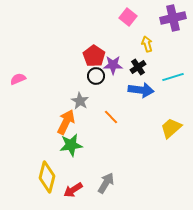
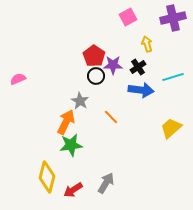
pink square: rotated 24 degrees clockwise
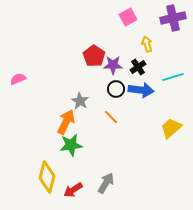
black circle: moved 20 px right, 13 px down
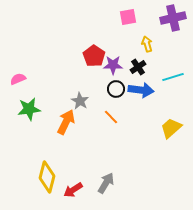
pink square: rotated 18 degrees clockwise
green star: moved 42 px left, 36 px up
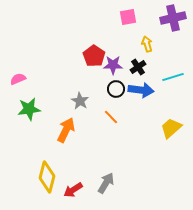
orange arrow: moved 8 px down
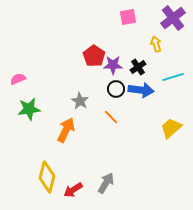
purple cross: rotated 25 degrees counterclockwise
yellow arrow: moved 9 px right
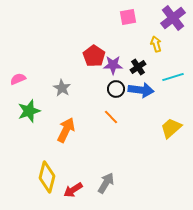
gray star: moved 18 px left, 13 px up
green star: moved 2 px down; rotated 10 degrees counterclockwise
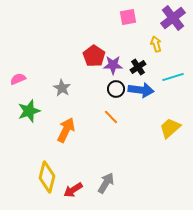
yellow trapezoid: moved 1 px left
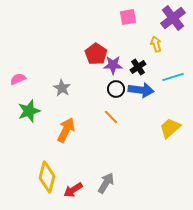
red pentagon: moved 2 px right, 2 px up
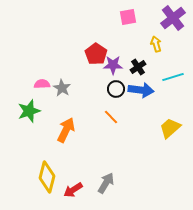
pink semicircle: moved 24 px right, 5 px down; rotated 21 degrees clockwise
